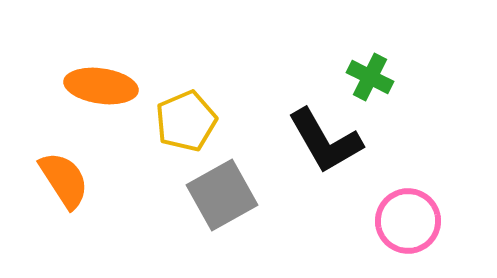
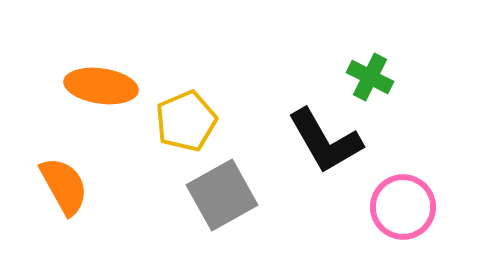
orange semicircle: moved 6 px down; rotated 4 degrees clockwise
pink circle: moved 5 px left, 14 px up
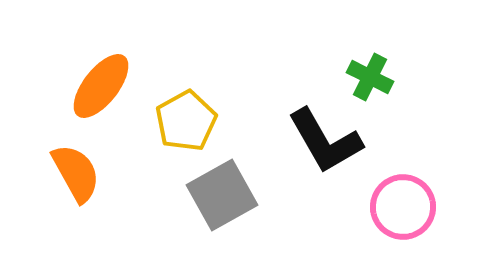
orange ellipse: rotated 60 degrees counterclockwise
yellow pentagon: rotated 6 degrees counterclockwise
orange semicircle: moved 12 px right, 13 px up
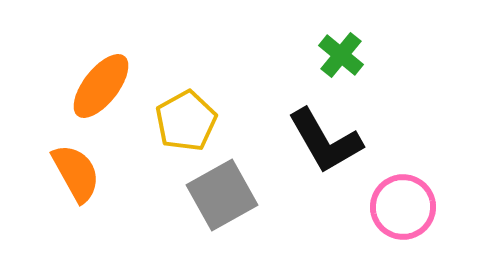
green cross: moved 29 px left, 22 px up; rotated 12 degrees clockwise
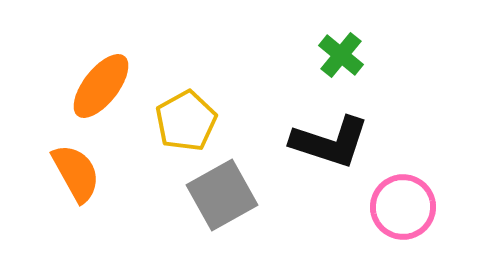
black L-shape: moved 5 px right, 1 px down; rotated 42 degrees counterclockwise
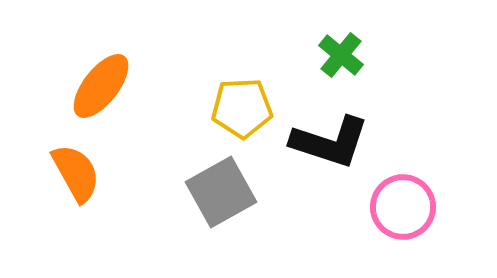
yellow pentagon: moved 56 px right, 13 px up; rotated 26 degrees clockwise
gray square: moved 1 px left, 3 px up
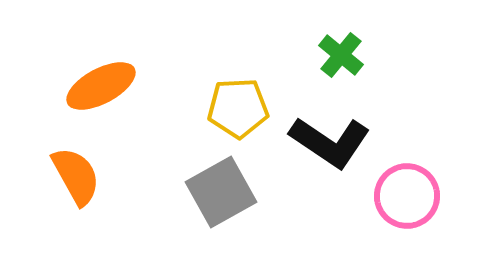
orange ellipse: rotated 24 degrees clockwise
yellow pentagon: moved 4 px left
black L-shape: rotated 16 degrees clockwise
orange semicircle: moved 3 px down
pink circle: moved 4 px right, 11 px up
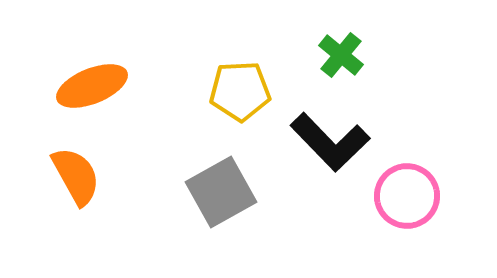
orange ellipse: moved 9 px left; rotated 6 degrees clockwise
yellow pentagon: moved 2 px right, 17 px up
black L-shape: rotated 12 degrees clockwise
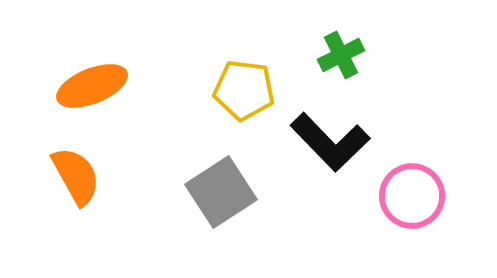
green cross: rotated 24 degrees clockwise
yellow pentagon: moved 4 px right, 1 px up; rotated 10 degrees clockwise
gray square: rotated 4 degrees counterclockwise
pink circle: moved 5 px right
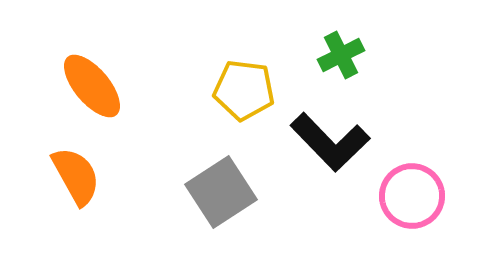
orange ellipse: rotated 72 degrees clockwise
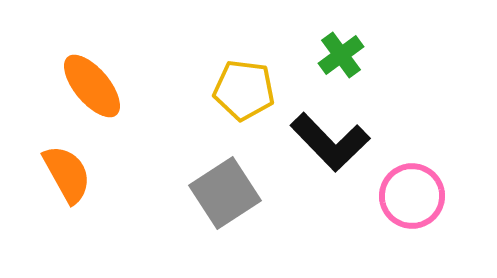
green cross: rotated 9 degrees counterclockwise
orange semicircle: moved 9 px left, 2 px up
gray square: moved 4 px right, 1 px down
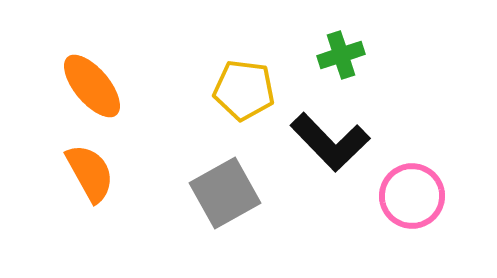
green cross: rotated 18 degrees clockwise
orange semicircle: moved 23 px right, 1 px up
gray square: rotated 4 degrees clockwise
